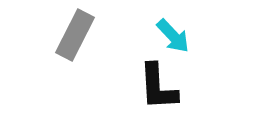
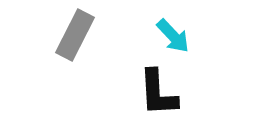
black L-shape: moved 6 px down
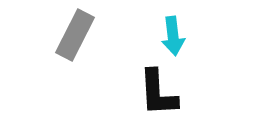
cyan arrow: rotated 36 degrees clockwise
